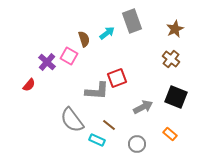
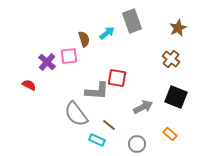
brown star: moved 3 px right, 1 px up
pink square: rotated 36 degrees counterclockwise
red square: rotated 30 degrees clockwise
red semicircle: rotated 104 degrees counterclockwise
gray semicircle: moved 4 px right, 6 px up
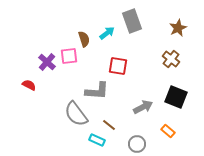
red square: moved 1 px right, 12 px up
orange rectangle: moved 2 px left, 3 px up
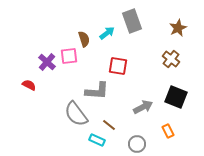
orange rectangle: rotated 24 degrees clockwise
